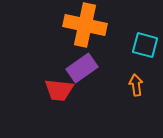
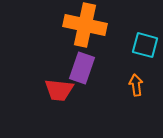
purple rectangle: rotated 36 degrees counterclockwise
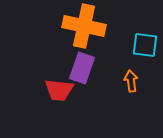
orange cross: moved 1 px left, 1 px down
cyan square: rotated 8 degrees counterclockwise
orange arrow: moved 5 px left, 4 px up
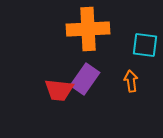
orange cross: moved 4 px right, 3 px down; rotated 15 degrees counterclockwise
purple rectangle: moved 3 px right, 11 px down; rotated 16 degrees clockwise
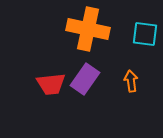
orange cross: rotated 15 degrees clockwise
cyan square: moved 11 px up
red trapezoid: moved 8 px left, 6 px up; rotated 12 degrees counterclockwise
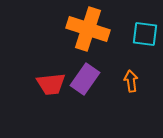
orange cross: rotated 6 degrees clockwise
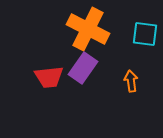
orange cross: rotated 9 degrees clockwise
purple rectangle: moved 2 px left, 11 px up
red trapezoid: moved 2 px left, 7 px up
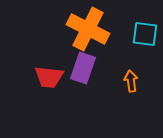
purple rectangle: rotated 16 degrees counterclockwise
red trapezoid: rotated 12 degrees clockwise
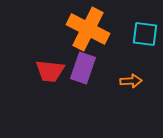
red trapezoid: moved 1 px right, 6 px up
orange arrow: rotated 95 degrees clockwise
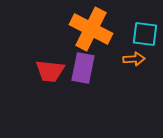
orange cross: moved 3 px right
purple rectangle: rotated 8 degrees counterclockwise
orange arrow: moved 3 px right, 22 px up
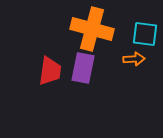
orange cross: moved 1 px right; rotated 12 degrees counterclockwise
red trapezoid: rotated 88 degrees counterclockwise
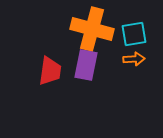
cyan square: moved 11 px left; rotated 16 degrees counterclockwise
purple rectangle: moved 3 px right, 3 px up
